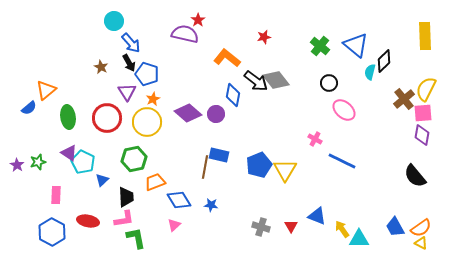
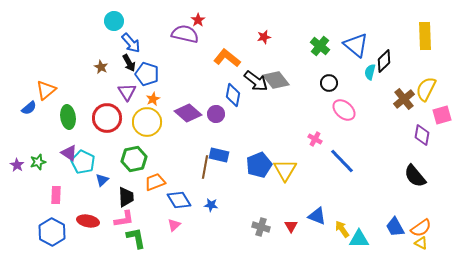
pink square at (423, 113): moved 19 px right, 2 px down; rotated 12 degrees counterclockwise
blue line at (342, 161): rotated 20 degrees clockwise
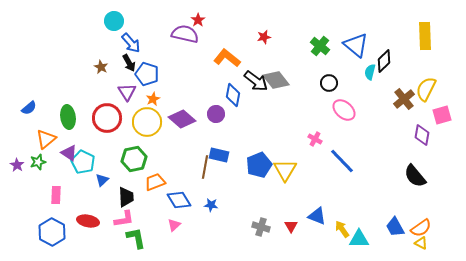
orange triangle at (46, 90): moved 49 px down
purple diamond at (188, 113): moved 6 px left, 6 px down
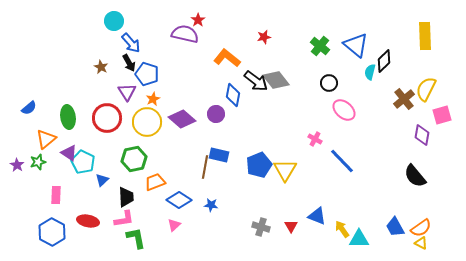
blue diamond at (179, 200): rotated 25 degrees counterclockwise
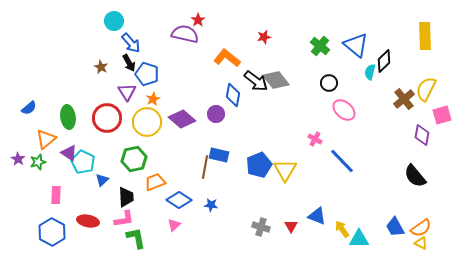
purple star at (17, 165): moved 1 px right, 6 px up
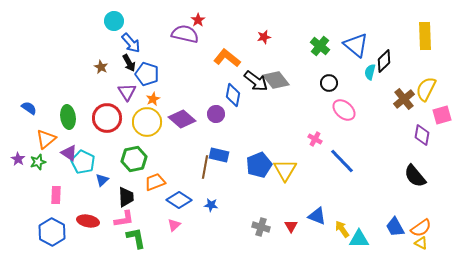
blue semicircle at (29, 108): rotated 105 degrees counterclockwise
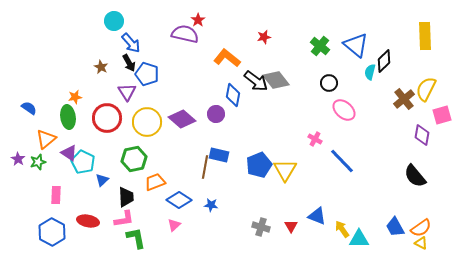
orange star at (153, 99): moved 78 px left, 2 px up; rotated 16 degrees clockwise
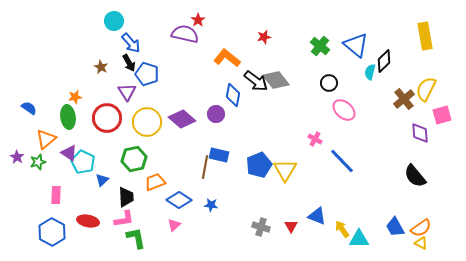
yellow rectangle at (425, 36): rotated 8 degrees counterclockwise
purple diamond at (422, 135): moved 2 px left, 2 px up; rotated 15 degrees counterclockwise
purple star at (18, 159): moved 1 px left, 2 px up
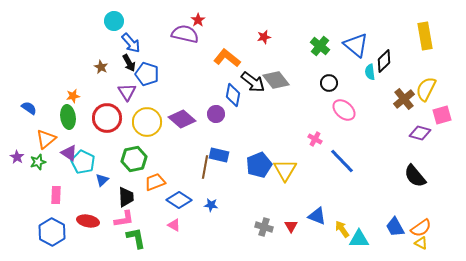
cyan semicircle at (370, 72): rotated 21 degrees counterclockwise
black arrow at (256, 81): moved 3 px left, 1 px down
orange star at (75, 97): moved 2 px left, 1 px up
purple diamond at (420, 133): rotated 70 degrees counterclockwise
pink triangle at (174, 225): rotated 48 degrees counterclockwise
gray cross at (261, 227): moved 3 px right
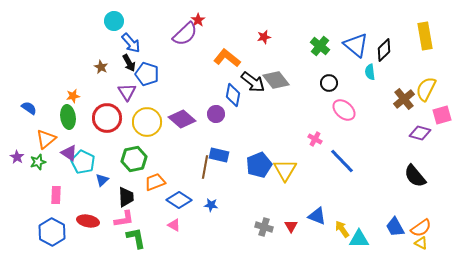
purple semicircle at (185, 34): rotated 124 degrees clockwise
black diamond at (384, 61): moved 11 px up
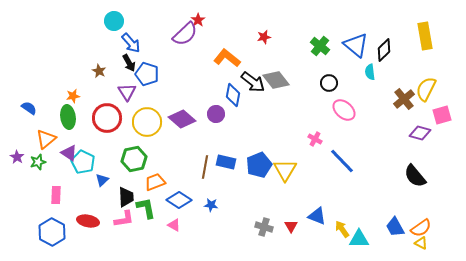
brown star at (101, 67): moved 2 px left, 4 px down
blue rectangle at (219, 155): moved 7 px right, 7 px down
green L-shape at (136, 238): moved 10 px right, 30 px up
